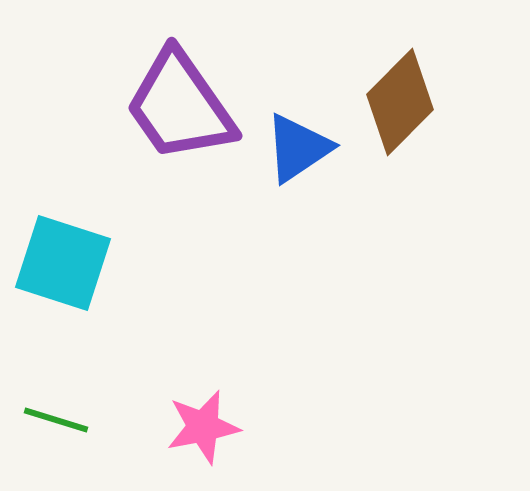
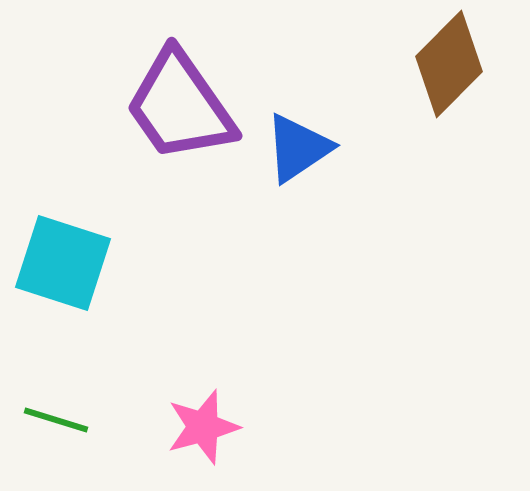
brown diamond: moved 49 px right, 38 px up
pink star: rotated 4 degrees counterclockwise
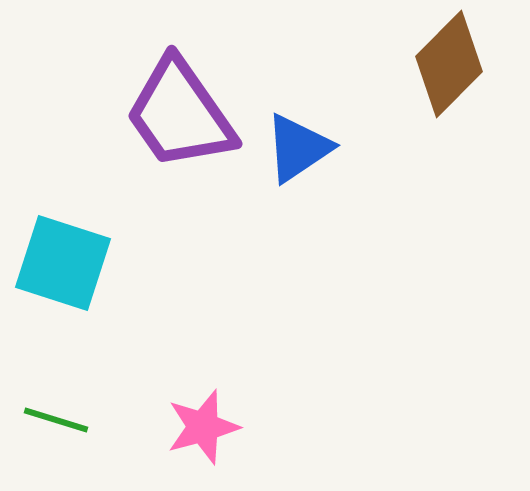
purple trapezoid: moved 8 px down
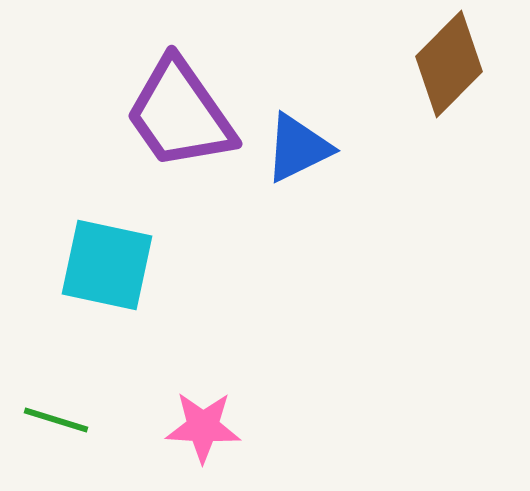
blue triangle: rotated 8 degrees clockwise
cyan square: moved 44 px right, 2 px down; rotated 6 degrees counterclockwise
pink star: rotated 18 degrees clockwise
